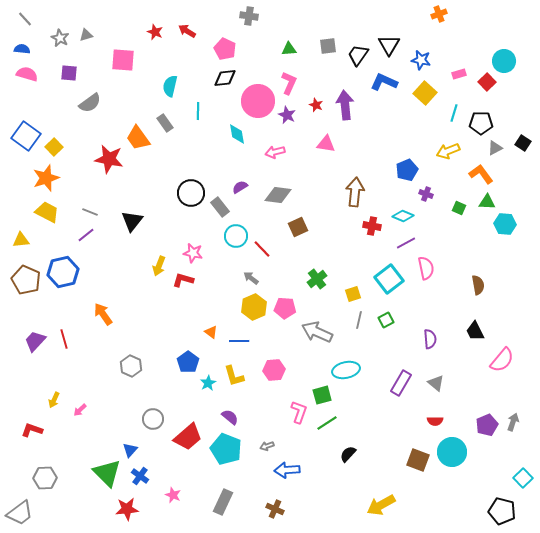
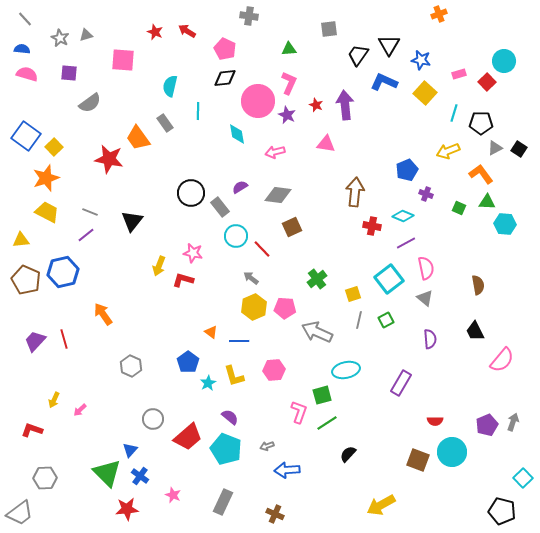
gray square at (328, 46): moved 1 px right, 17 px up
black square at (523, 143): moved 4 px left, 6 px down
brown square at (298, 227): moved 6 px left
gray triangle at (436, 383): moved 11 px left, 85 px up
brown cross at (275, 509): moved 5 px down
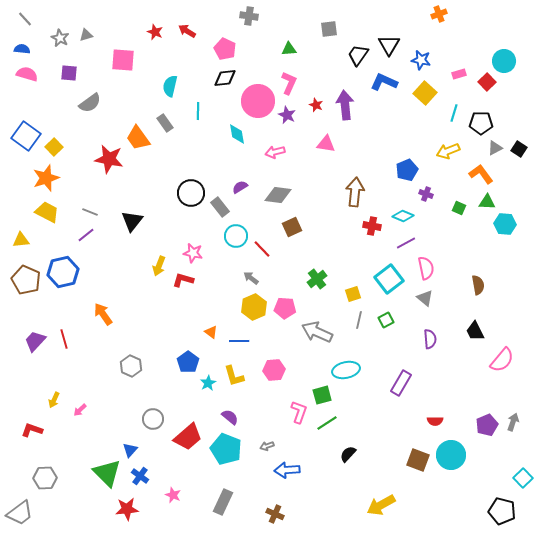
cyan circle at (452, 452): moved 1 px left, 3 px down
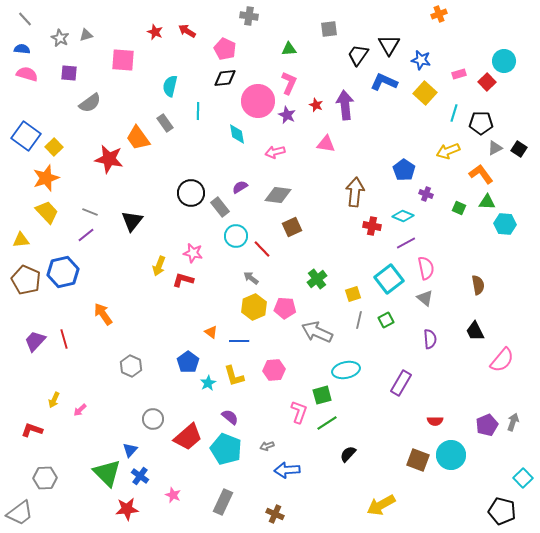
blue pentagon at (407, 170): moved 3 px left; rotated 15 degrees counterclockwise
yellow trapezoid at (47, 212): rotated 20 degrees clockwise
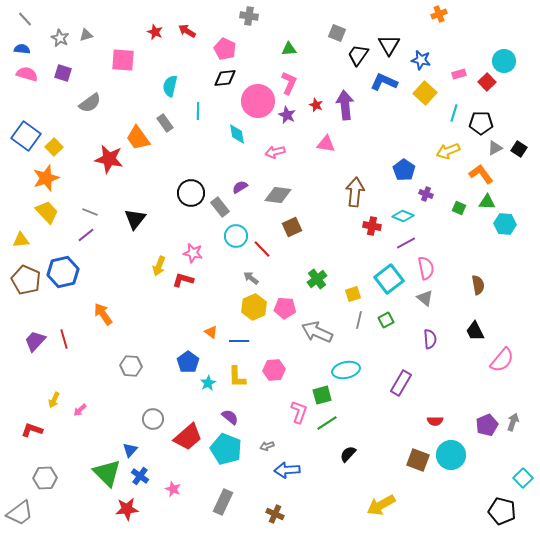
gray square at (329, 29): moved 8 px right, 4 px down; rotated 30 degrees clockwise
purple square at (69, 73): moved 6 px left; rotated 12 degrees clockwise
black triangle at (132, 221): moved 3 px right, 2 px up
gray hexagon at (131, 366): rotated 20 degrees counterclockwise
yellow L-shape at (234, 376): moved 3 px right, 1 px down; rotated 15 degrees clockwise
pink star at (173, 495): moved 6 px up
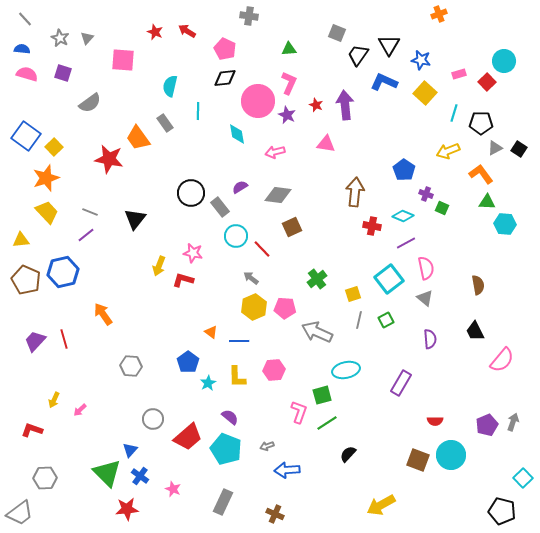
gray triangle at (86, 35): moved 1 px right, 3 px down; rotated 32 degrees counterclockwise
green square at (459, 208): moved 17 px left
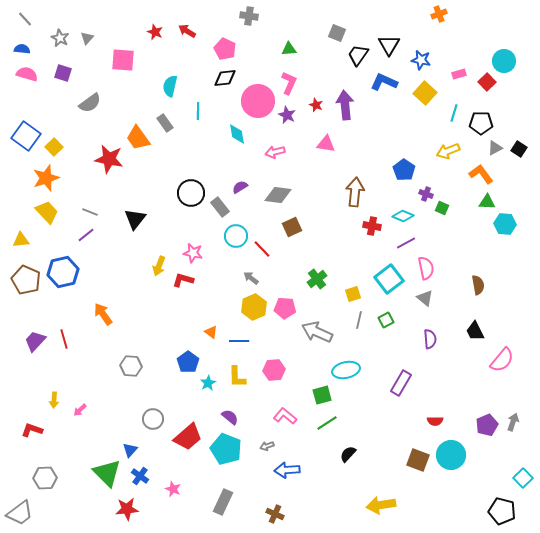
yellow arrow at (54, 400): rotated 21 degrees counterclockwise
pink L-shape at (299, 412): moved 14 px left, 4 px down; rotated 70 degrees counterclockwise
yellow arrow at (381, 505): rotated 20 degrees clockwise
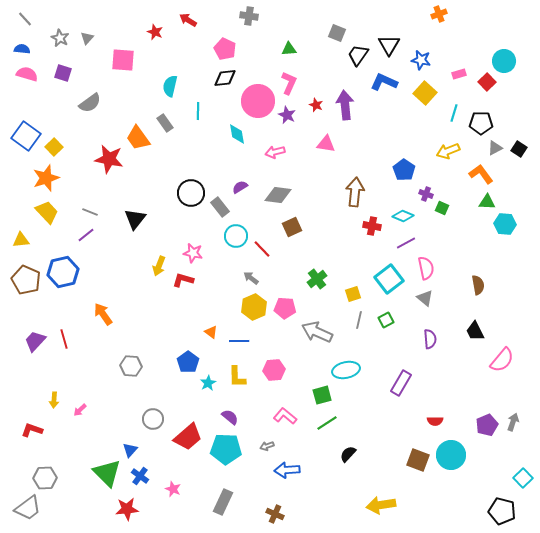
red arrow at (187, 31): moved 1 px right, 11 px up
cyan pentagon at (226, 449): rotated 20 degrees counterclockwise
gray trapezoid at (20, 513): moved 8 px right, 5 px up
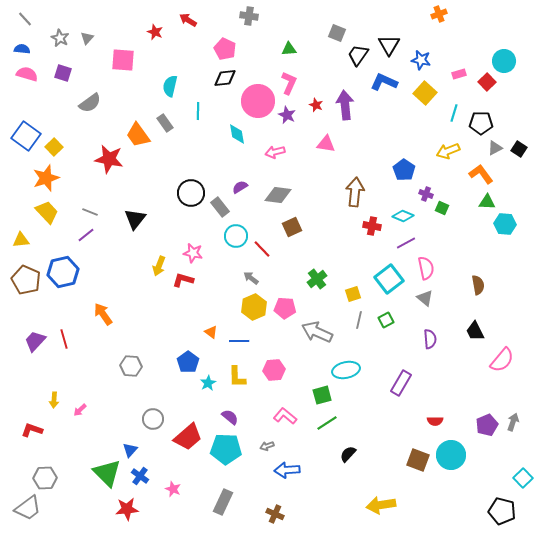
orange trapezoid at (138, 138): moved 3 px up
